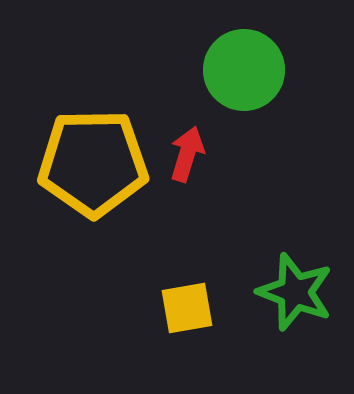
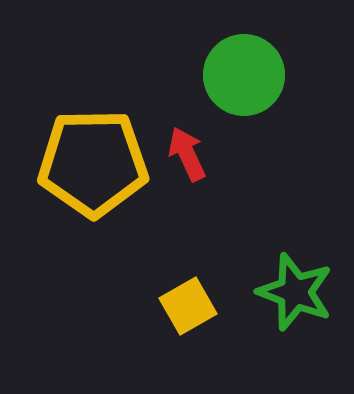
green circle: moved 5 px down
red arrow: rotated 42 degrees counterclockwise
yellow square: moved 1 px right, 2 px up; rotated 20 degrees counterclockwise
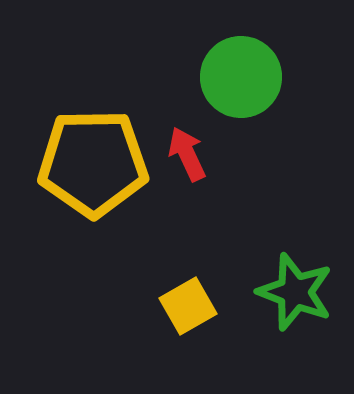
green circle: moved 3 px left, 2 px down
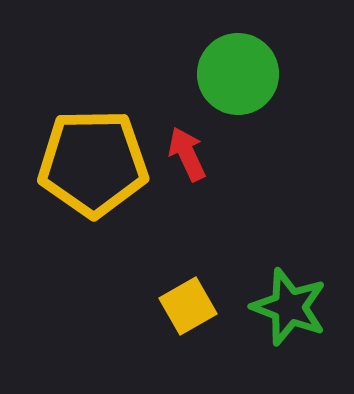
green circle: moved 3 px left, 3 px up
green star: moved 6 px left, 15 px down
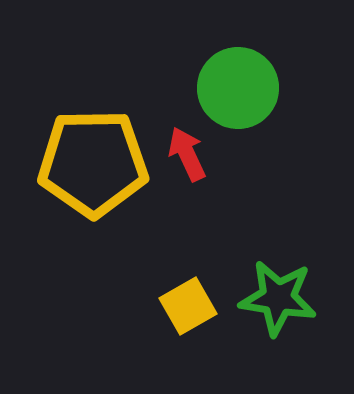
green circle: moved 14 px down
green star: moved 11 px left, 9 px up; rotated 12 degrees counterclockwise
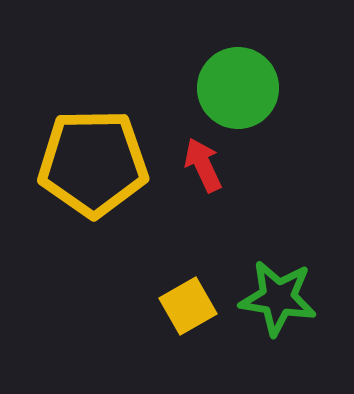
red arrow: moved 16 px right, 11 px down
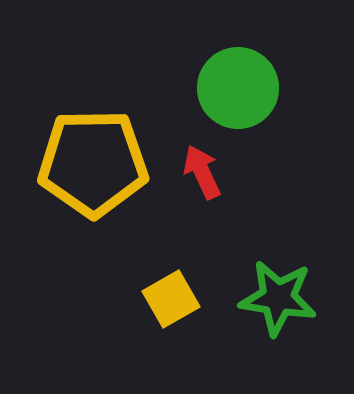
red arrow: moved 1 px left, 7 px down
yellow square: moved 17 px left, 7 px up
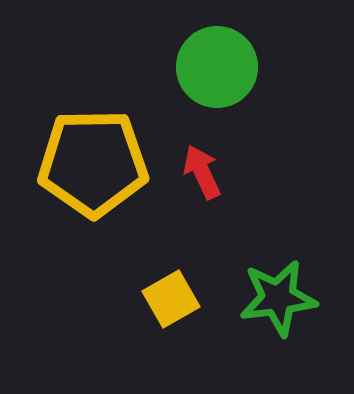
green circle: moved 21 px left, 21 px up
green star: rotated 16 degrees counterclockwise
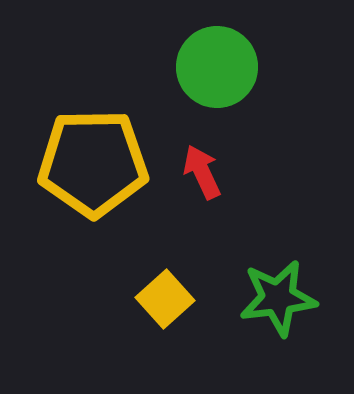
yellow square: moved 6 px left; rotated 12 degrees counterclockwise
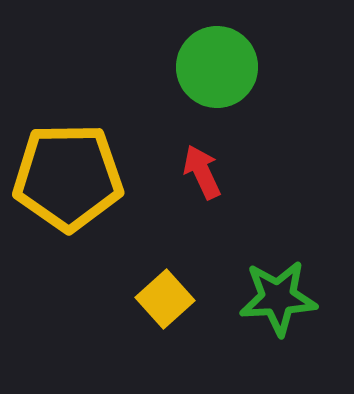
yellow pentagon: moved 25 px left, 14 px down
green star: rotated 4 degrees clockwise
